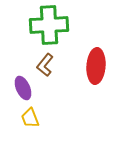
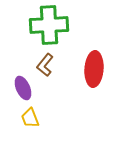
red ellipse: moved 2 px left, 3 px down
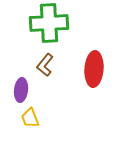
green cross: moved 2 px up
purple ellipse: moved 2 px left, 2 px down; rotated 30 degrees clockwise
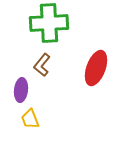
brown L-shape: moved 3 px left
red ellipse: moved 2 px right, 1 px up; rotated 16 degrees clockwise
yellow trapezoid: moved 1 px down
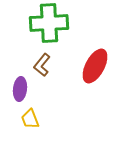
red ellipse: moved 1 px left, 2 px up; rotated 8 degrees clockwise
purple ellipse: moved 1 px left, 1 px up
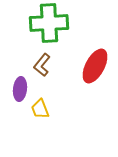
yellow trapezoid: moved 10 px right, 10 px up
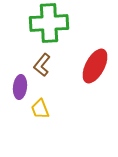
purple ellipse: moved 2 px up
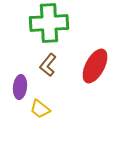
brown L-shape: moved 6 px right
yellow trapezoid: rotated 30 degrees counterclockwise
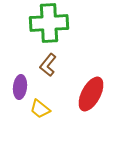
red ellipse: moved 4 px left, 28 px down
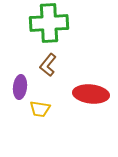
red ellipse: rotated 68 degrees clockwise
yellow trapezoid: rotated 30 degrees counterclockwise
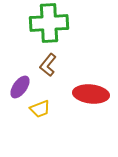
purple ellipse: rotated 30 degrees clockwise
yellow trapezoid: rotated 30 degrees counterclockwise
